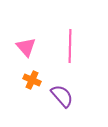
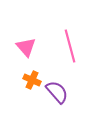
pink line: rotated 16 degrees counterclockwise
purple semicircle: moved 5 px left, 4 px up
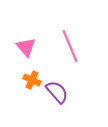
pink line: rotated 8 degrees counterclockwise
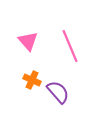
pink triangle: moved 2 px right, 6 px up
purple semicircle: moved 1 px right
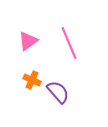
pink triangle: rotated 35 degrees clockwise
pink line: moved 1 px left, 3 px up
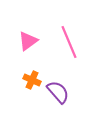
pink line: moved 1 px up
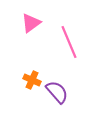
pink triangle: moved 3 px right, 18 px up
purple semicircle: moved 1 px left
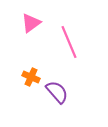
orange cross: moved 1 px left, 3 px up
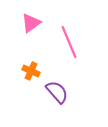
orange cross: moved 6 px up
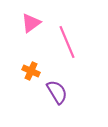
pink line: moved 2 px left
purple semicircle: rotated 10 degrees clockwise
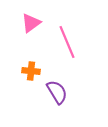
orange cross: rotated 18 degrees counterclockwise
